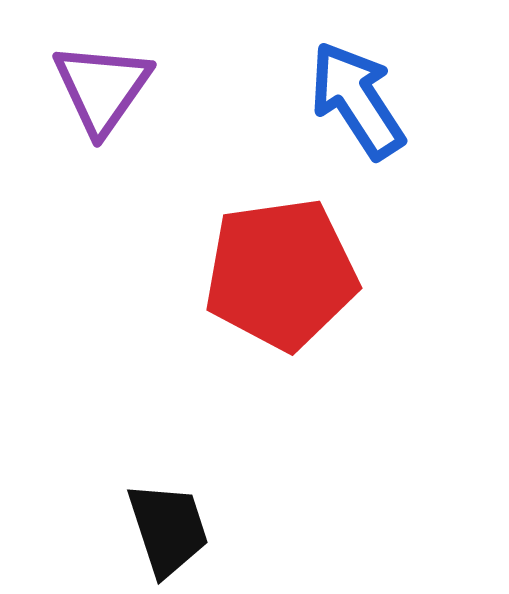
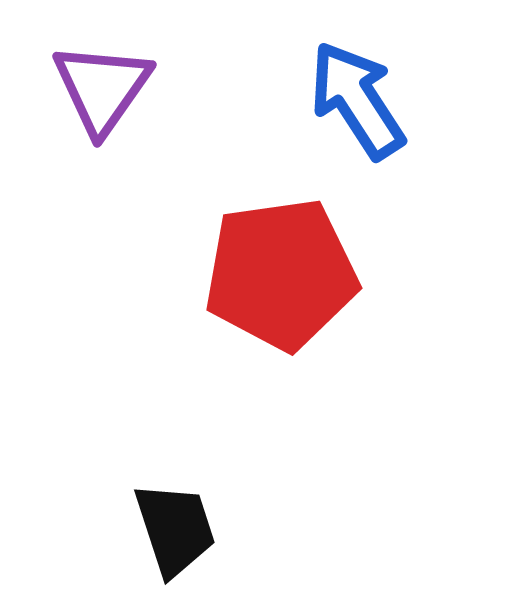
black trapezoid: moved 7 px right
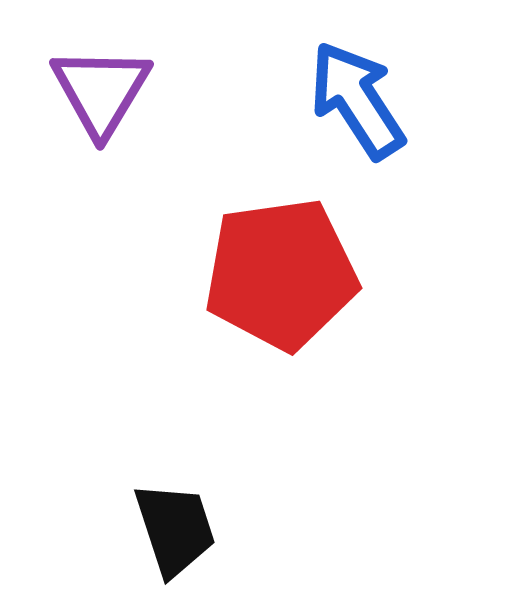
purple triangle: moved 1 px left, 3 px down; rotated 4 degrees counterclockwise
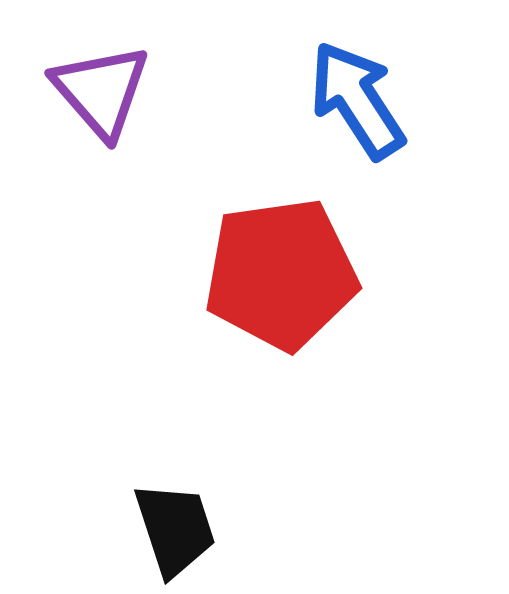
purple triangle: rotated 12 degrees counterclockwise
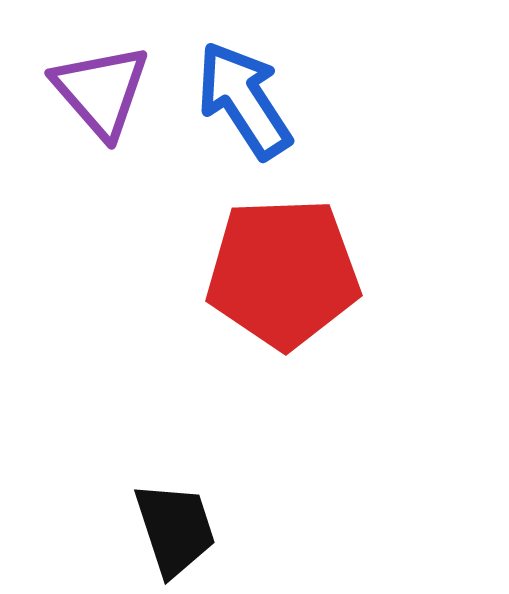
blue arrow: moved 113 px left
red pentagon: moved 2 px right, 1 px up; rotated 6 degrees clockwise
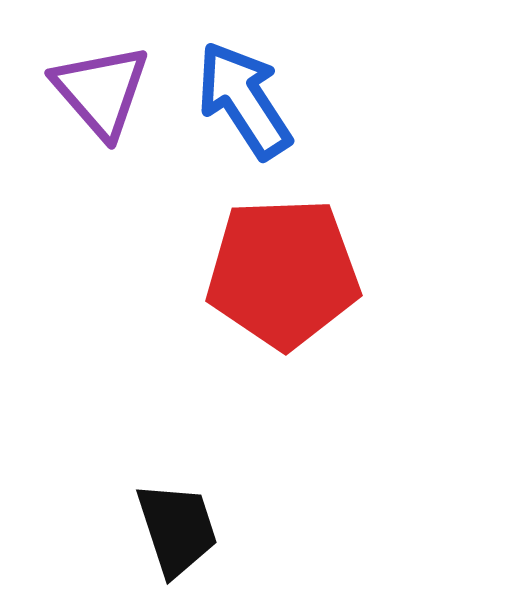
black trapezoid: moved 2 px right
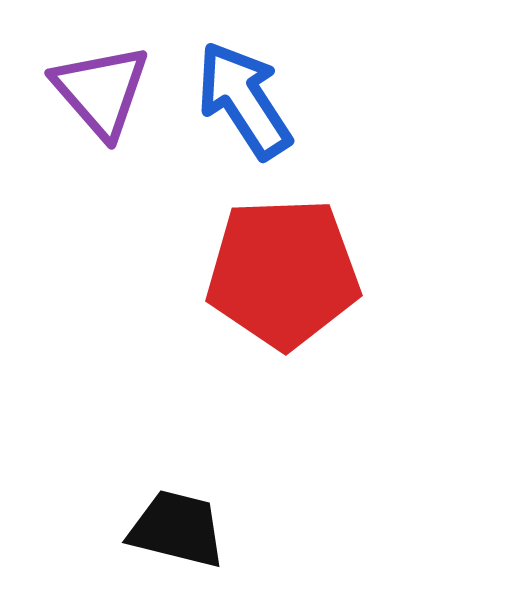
black trapezoid: rotated 58 degrees counterclockwise
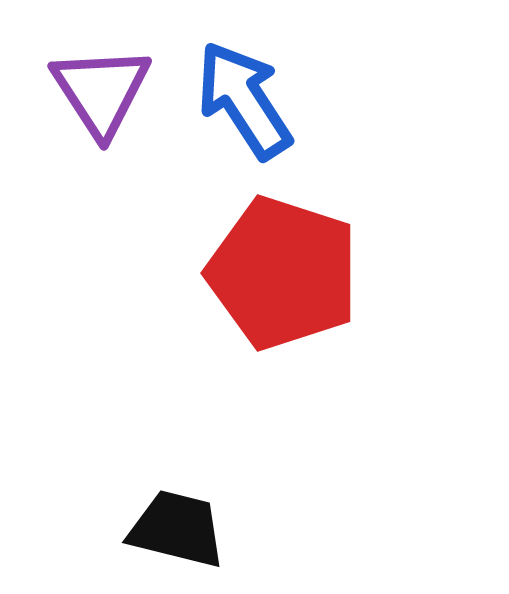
purple triangle: rotated 8 degrees clockwise
red pentagon: rotated 20 degrees clockwise
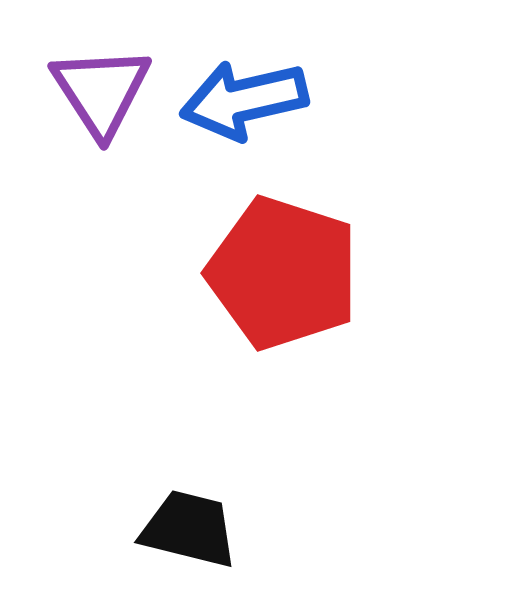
blue arrow: rotated 70 degrees counterclockwise
black trapezoid: moved 12 px right
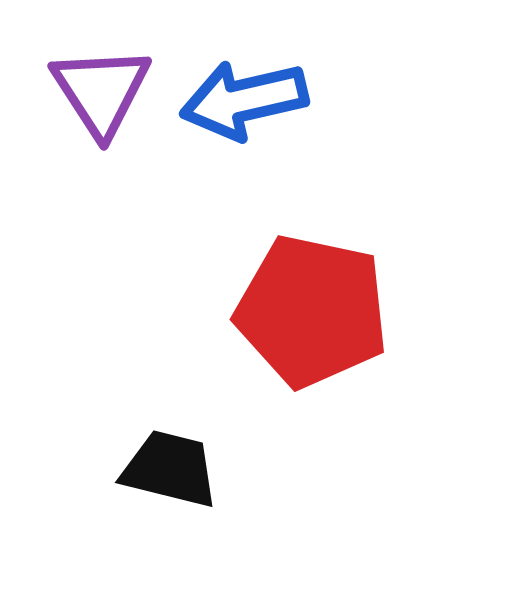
red pentagon: moved 29 px right, 38 px down; rotated 6 degrees counterclockwise
black trapezoid: moved 19 px left, 60 px up
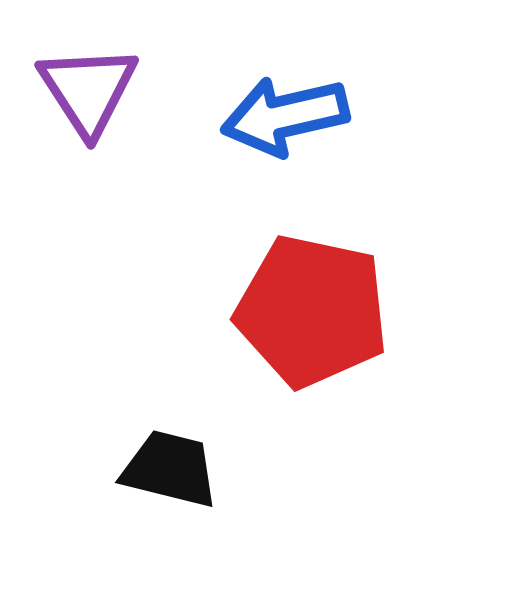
purple triangle: moved 13 px left, 1 px up
blue arrow: moved 41 px right, 16 px down
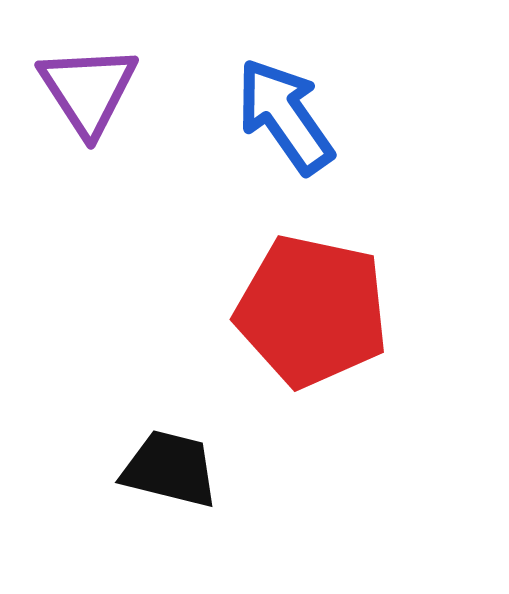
blue arrow: rotated 68 degrees clockwise
